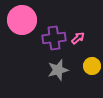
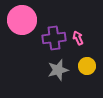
pink arrow: rotated 72 degrees counterclockwise
yellow circle: moved 5 px left
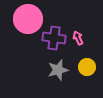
pink circle: moved 6 px right, 1 px up
purple cross: rotated 15 degrees clockwise
yellow circle: moved 1 px down
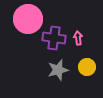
pink arrow: rotated 16 degrees clockwise
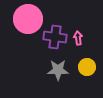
purple cross: moved 1 px right, 1 px up
gray star: rotated 15 degrees clockwise
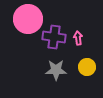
purple cross: moved 1 px left
gray star: moved 2 px left
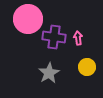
gray star: moved 7 px left, 3 px down; rotated 30 degrees counterclockwise
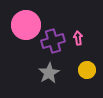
pink circle: moved 2 px left, 6 px down
purple cross: moved 1 px left, 4 px down; rotated 25 degrees counterclockwise
yellow circle: moved 3 px down
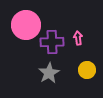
purple cross: moved 1 px left, 1 px down; rotated 15 degrees clockwise
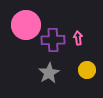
purple cross: moved 1 px right, 2 px up
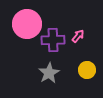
pink circle: moved 1 px right, 1 px up
pink arrow: moved 2 px up; rotated 48 degrees clockwise
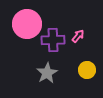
gray star: moved 2 px left
